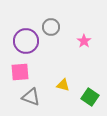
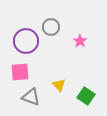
pink star: moved 4 px left
yellow triangle: moved 4 px left; rotated 32 degrees clockwise
green square: moved 4 px left, 1 px up
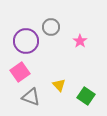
pink square: rotated 30 degrees counterclockwise
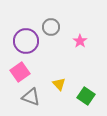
yellow triangle: moved 1 px up
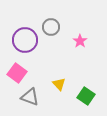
purple circle: moved 1 px left, 1 px up
pink square: moved 3 px left, 1 px down; rotated 18 degrees counterclockwise
gray triangle: moved 1 px left
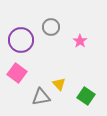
purple circle: moved 4 px left
gray triangle: moved 11 px right; rotated 30 degrees counterclockwise
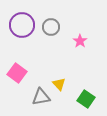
purple circle: moved 1 px right, 15 px up
green square: moved 3 px down
